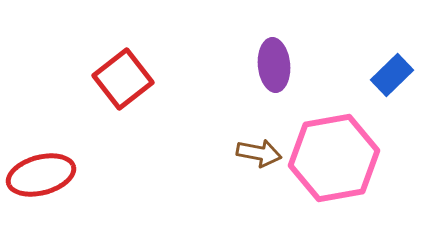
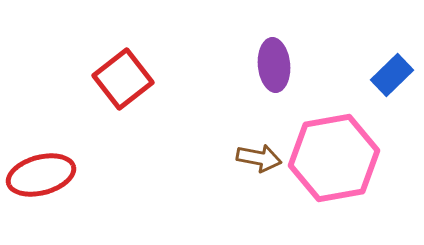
brown arrow: moved 5 px down
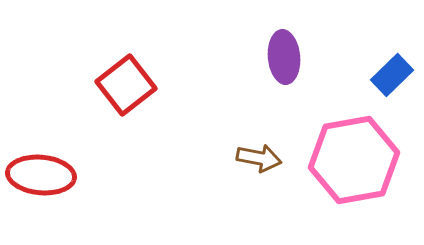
purple ellipse: moved 10 px right, 8 px up
red square: moved 3 px right, 6 px down
pink hexagon: moved 20 px right, 2 px down
red ellipse: rotated 20 degrees clockwise
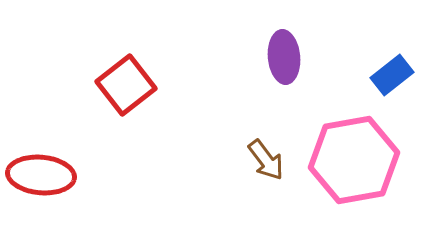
blue rectangle: rotated 6 degrees clockwise
brown arrow: moved 7 px right, 2 px down; rotated 42 degrees clockwise
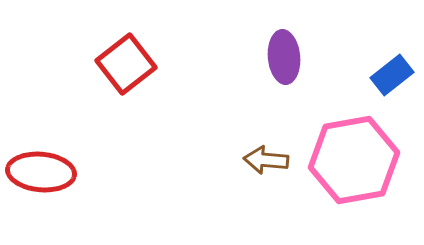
red square: moved 21 px up
brown arrow: rotated 132 degrees clockwise
red ellipse: moved 3 px up
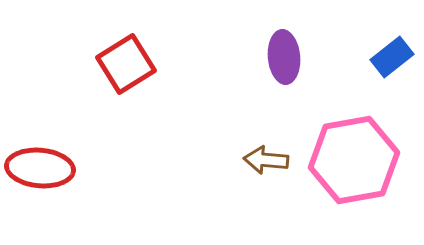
red square: rotated 6 degrees clockwise
blue rectangle: moved 18 px up
red ellipse: moved 1 px left, 4 px up
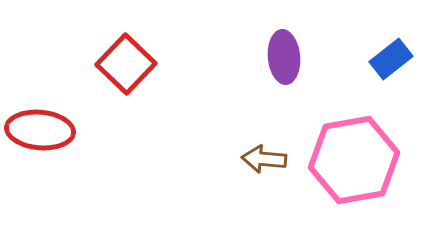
blue rectangle: moved 1 px left, 2 px down
red square: rotated 14 degrees counterclockwise
brown arrow: moved 2 px left, 1 px up
red ellipse: moved 38 px up
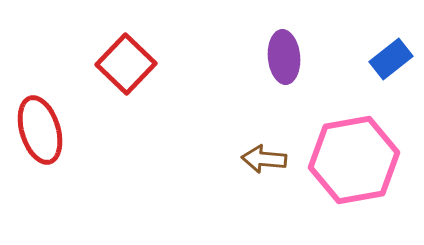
red ellipse: rotated 68 degrees clockwise
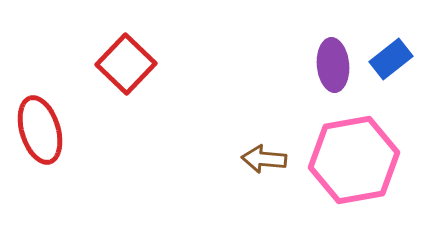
purple ellipse: moved 49 px right, 8 px down
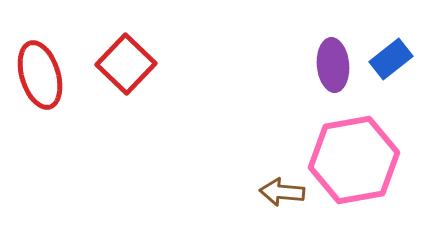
red ellipse: moved 55 px up
brown arrow: moved 18 px right, 33 px down
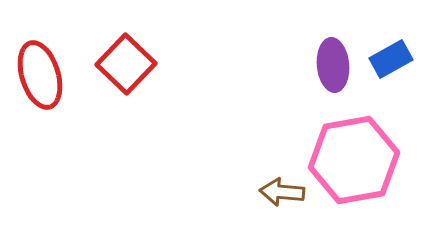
blue rectangle: rotated 9 degrees clockwise
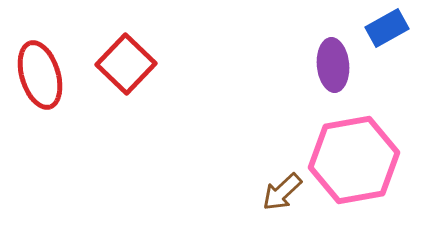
blue rectangle: moved 4 px left, 31 px up
brown arrow: rotated 48 degrees counterclockwise
